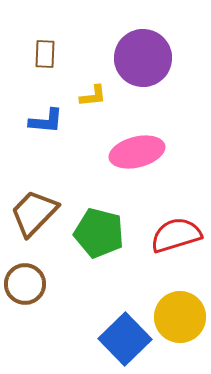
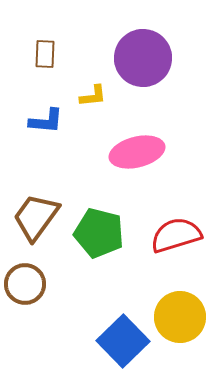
brown trapezoid: moved 2 px right, 4 px down; rotated 8 degrees counterclockwise
blue square: moved 2 px left, 2 px down
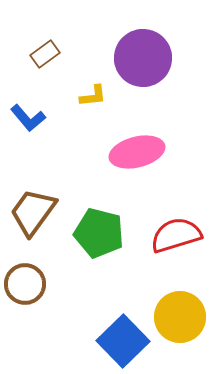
brown rectangle: rotated 52 degrees clockwise
blue L-shape: moved 18 px left, 3 px up; rotated 45 degrees clockwise
brown trapezoid: moved 3 px left, 5 px up
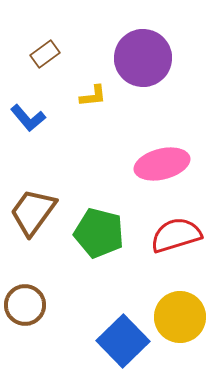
pink ellipse: moved 25 px right, 12 px down
brown circle: moved 21 px down
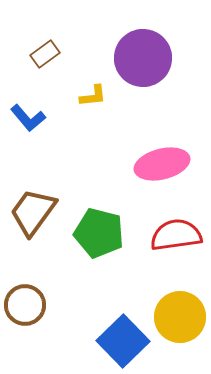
red semicircle: rotated 9 degrees clockwise
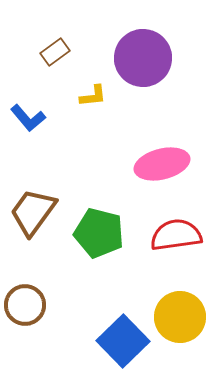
brown rectangle: moved 10 px right, 2 px up
